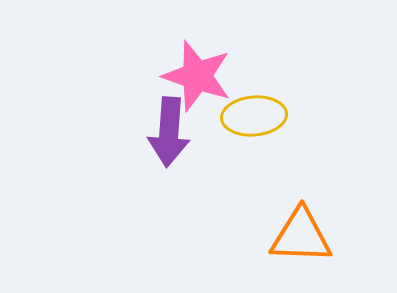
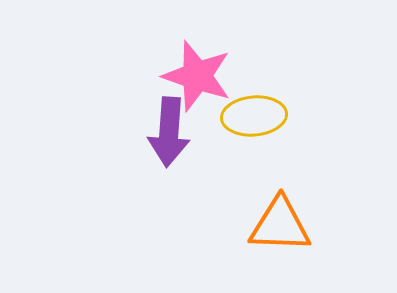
orange triangle: moved 21 px left, 11 px up
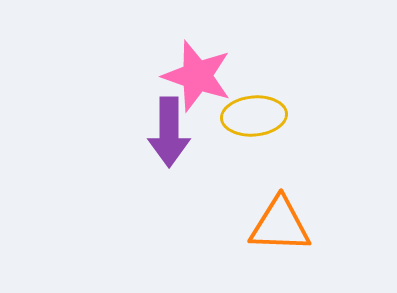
purple arrow: rotated 4 degrees counterclockwise
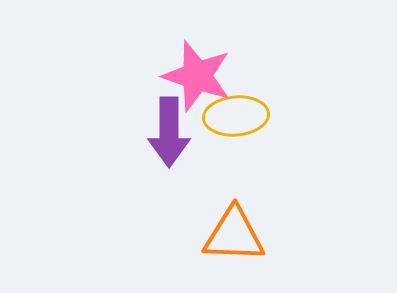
yellow ellipse: moved 18 px left
orange triangle: moved 46 px left, 10 px down
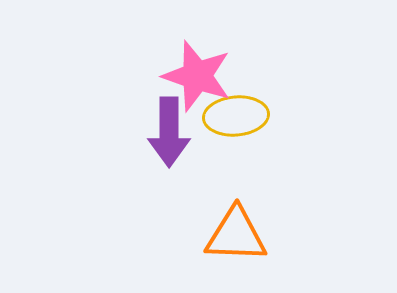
orange triangle: moved 2 px right
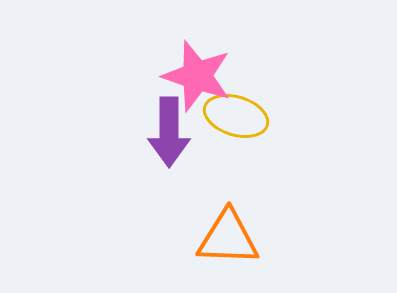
yellow ellipse: rotated 22 degrees clockwise
orange triangle: moved 8 px left, 3 px down
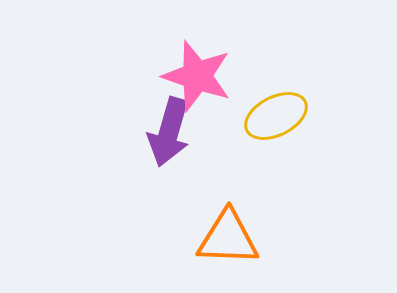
yellow ellipse: moved 40 px right; rotated 44 degrees counterclockwise
purple arrow: rotated 16 degrees clockwise
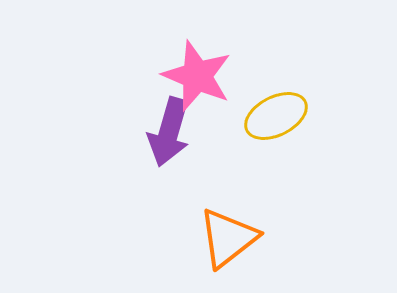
pink star: rotated 4 degrees clockwise
orange triangle: rotated 40 degrees counterclockwise
